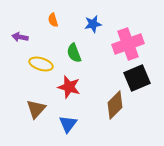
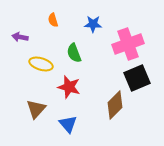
blue star: rotated 12 degrees clockwise
blue triangle: rotated 18 degrees counterclockwise
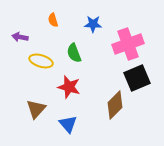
yellow ellipse: moved 3 px up
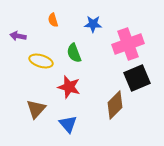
purple arrow: moved 2 px left, 1 px up
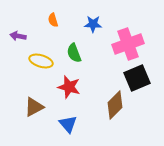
brown triangle: moved 2 px left, 2 px up; rotated 20 degrees clockwise
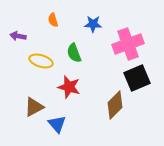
blue triangle: moved 11 px left
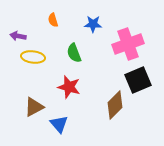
yellow ellipse: moved 8 px left, 4 px up; rotated 10 degrees counterclockwise
black square: moved 1 px right, 2 px down
blue triangle: moved 2 px right
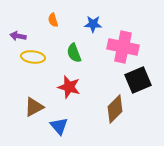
pink cross: moved 5 px left, 3 px down; rotated 32 degrees clockwise
brown diamond: moved 4 px down
blue triangle: moved 2 px down
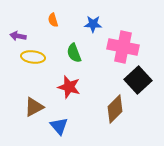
black square: rotated 20 degrees counterclockwise
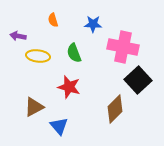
yellow ellipse: moved 5 px right, 1 px up
